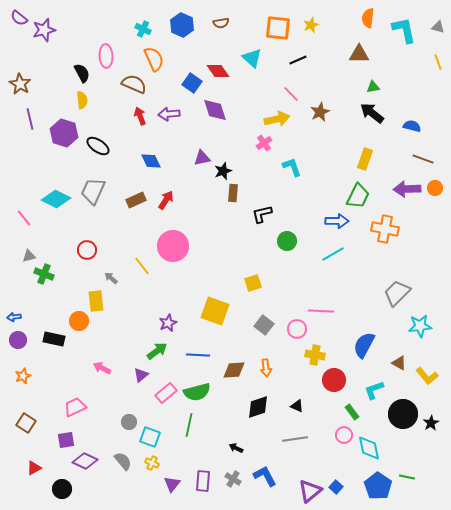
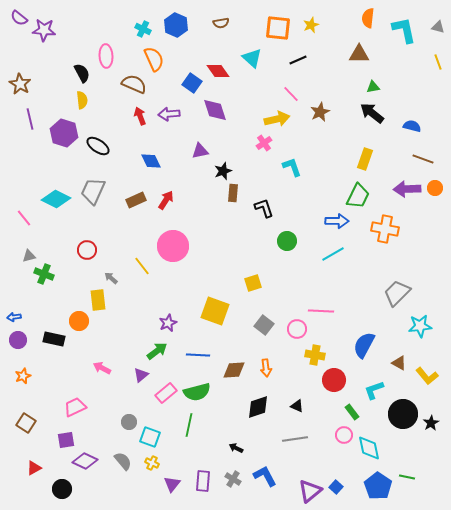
blue hexagon at (182, 25): moved 6 px left
purple star at (44, 30): rotated 20 degrees clockwise
purple triangle at (202, 158): moved 2 px left, 7 px up
black L-shape at (262, 214): moved 2 px right, 6 px up; rotated 85 degrees clockwise
yellow rectangle at (96, 301): moved 2 px right, 1 px up
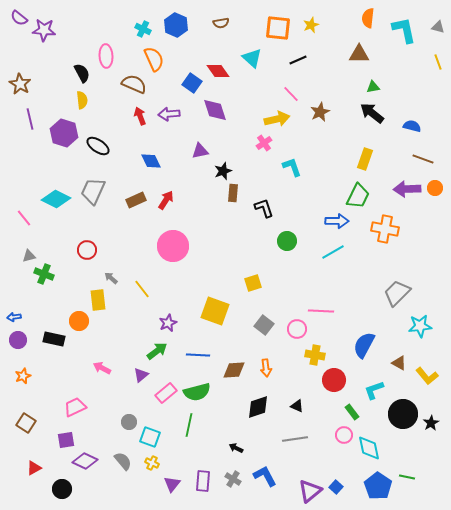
cyan line at (333, 254): moved 2 px up
yellow line at (142, 266): moved 23 px down
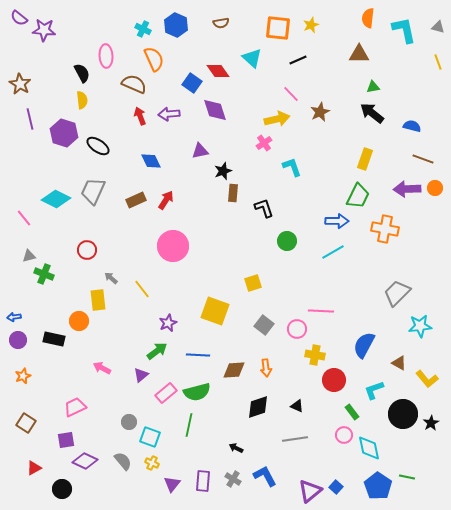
yellow L-shape at (427, 376): moved 3 px down
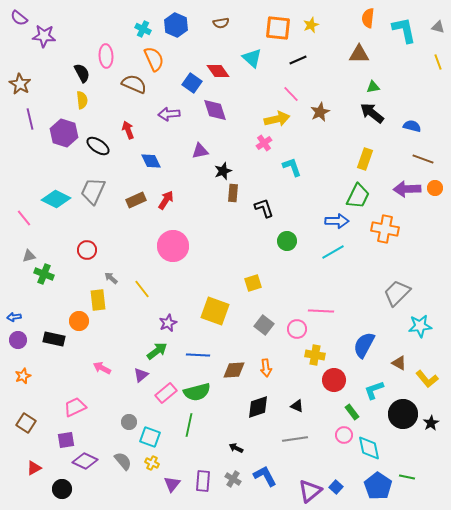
purple star at (44, 30): moved 6 px down
red arrow at (140, 116): moved 12 px left, 14 px down
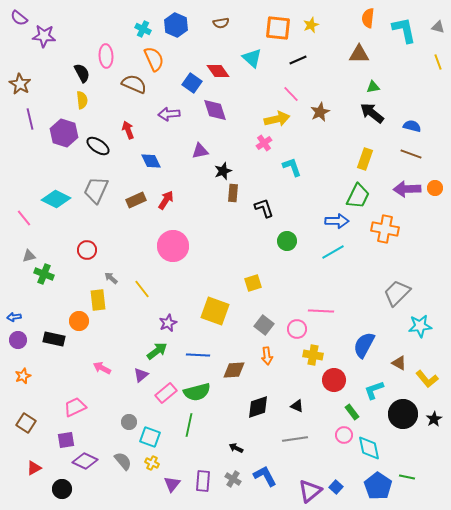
brown line at (423, 159): moved 12 px left, 5 px up
gray trapezoid at (93, 191): moved 3 px right, 1 px up
yellow cross at (315, 355): moved 2 px left
orange arrow at (266, 368): moved 1 px right, 12 px up
black star at (431, 423): moved 3 px right, 4 px up
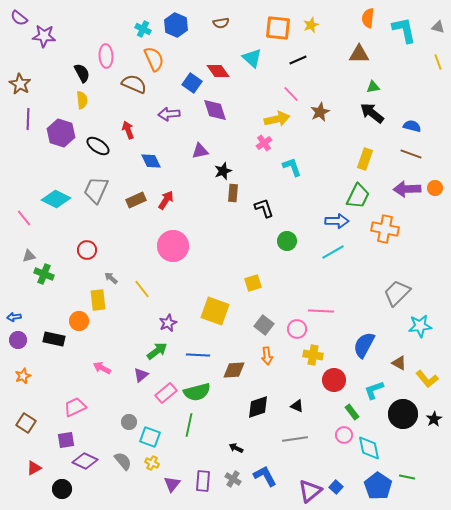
purple line at (30, 119): moved 2 px left; rotated 15 degrees clockwise
purple hexagon at (64, 133): moved 3 px left
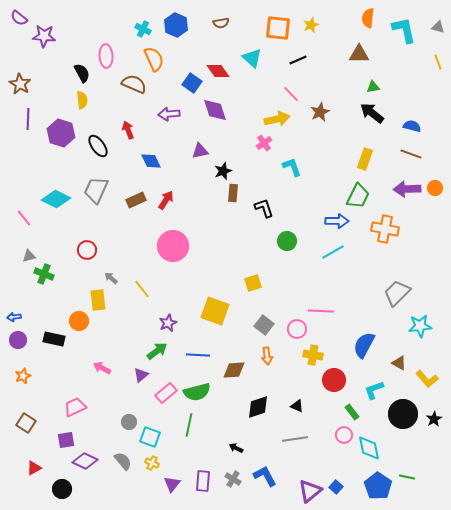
black ellipse at (98, 146): rotated 20 degrees clockwise
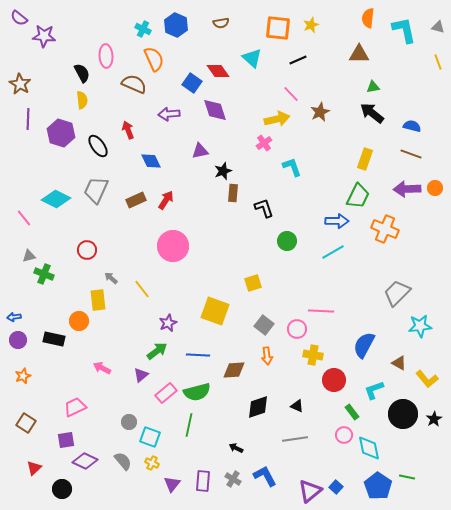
orange cross at (385, 229): rotated 12 degrees clockwise
red triangle at (34, 468): rotated 14 degrees counterclockwise
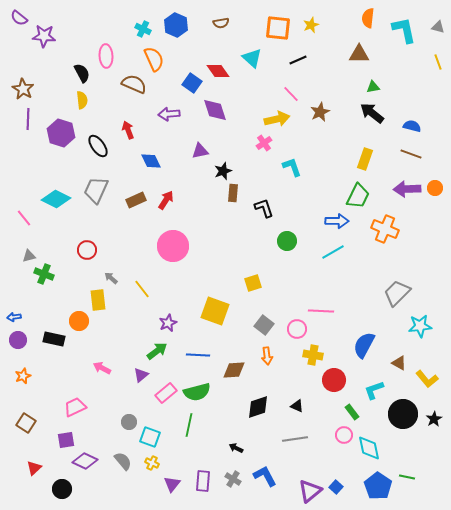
brown star at (20, 84): moved 3 px right, 5 px down
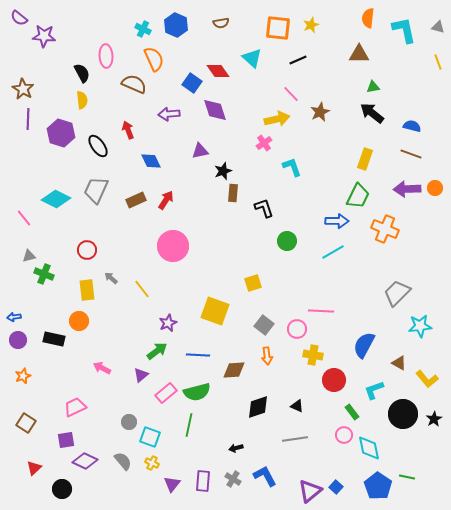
yellow rectangle at (98, 300): moved 11 px left, 10 px up
black arrow at (236, 448): rotated 40 degrees counterclockwise
